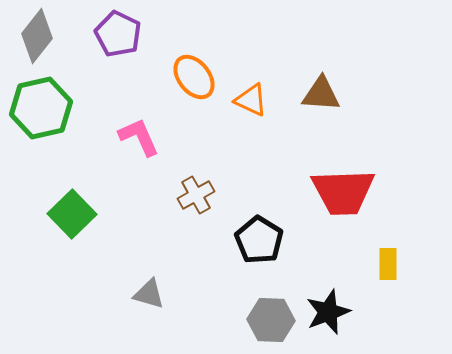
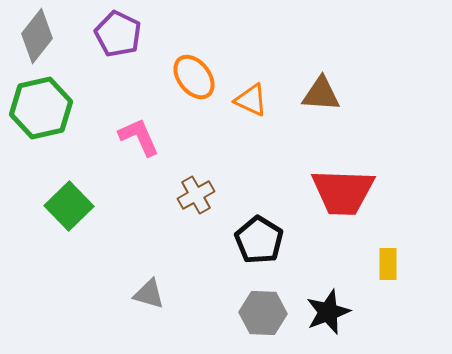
red trapezoid: rotated 4 degrees clockwise
green square: moved 3 px left, 8 px up
gray hexagon: moved 8 px left, 7 px up
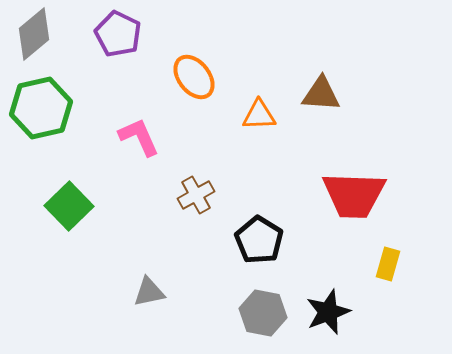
gray diamond: moved 3 px left, 2 px up; rotated 12 degrees clockwise
orange triangle: moved 8 px right, 15 px down; rotated 27 degrees counterclockwise
red trapezoid: moved 11 px right, 3 px down
yellow rectangle: rotated 16 degrees clockwise
gray triangle: moved 2 px up; rotated 28 degrees counterclockwise
gray hexagon: rotated 9 degrees clockwise
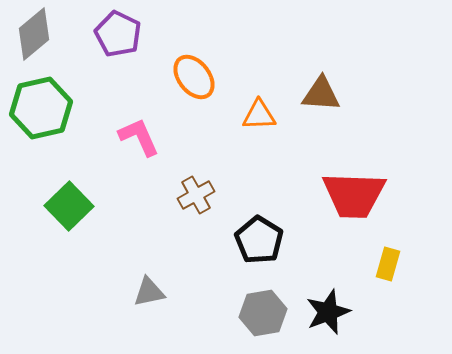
gray hexagon: rotated 21 degrees counterclockwise
